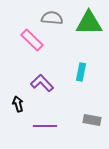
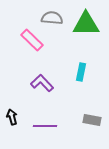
green triangle: moved 3 px left, 1 px down
black arrow: moved 6 px left, 13 px down
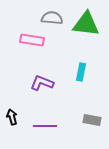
green triangle: rotated 8 degrees clockwise
pink rectangle: rotated 35 degrees counterclockwise
purple L-shape: rotated 25 degrees counterclockwise
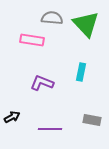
green triangle: rotated 40 degrees clockwise
black arrow: rotated 77 degrees clockwise
purple line: moved 5 px right, 3 px down
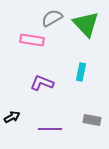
gray semicircle: rotated 35 degrees counterclockwise
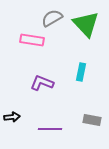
black arrow: rotated 21 degrees clockwise
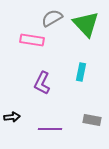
purple L-shape: rotated 85 degrees counterclockwise
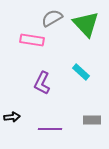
cyan rectangle: rotated 60 degrees counterclockwise
gray rectangle: rotated 12 degrees counterclockwise
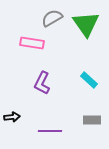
green triangle: rotated 8 degrees clockwise
pink rectangle: moved 3 px down
cyan rectangle: moved 8 px right, 8 px down
purple line: moved 2 px down
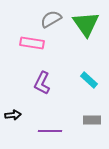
gray semicircle: moved 1 px left, 1 px down
black arrow: moved 1 px right, 2 px up
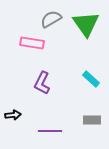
cyan rectangle: moved 2 px right, 1 px up
